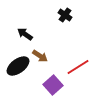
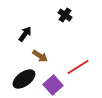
black arrow: rotated 91 degrees clockwise
black ellipse: moved 6 px right, 13 px down
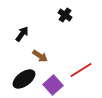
black arrow: moved 3 px left
red line: moved 3 px right, 3 px down
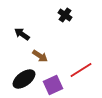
black arrow: rotated 91 degrees counterclockwise
purple square: rotated 18 degrees clockwise
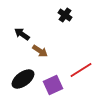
brown arrow: moved 5 px up
black ellipse: moved 1 px left
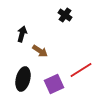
black arrow: rotated 70 degrees clockwise
black ellipse: rotated 40 degrees counterclockwise
purple square: moved 1 px right, 1 px up
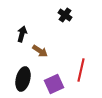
red line: rotated 45 degrees counterclockwise
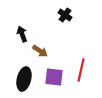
black arrow: rotated 35 degrees counterclockwise
black ellipse: moved 1 px right
purple square: moved 7 px up; rotated 30 degrees clockwise
